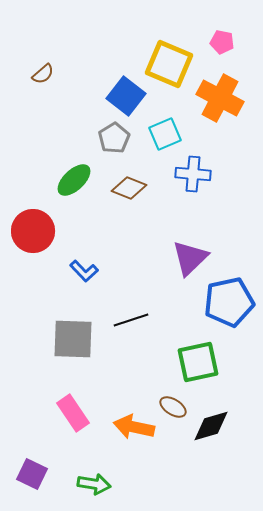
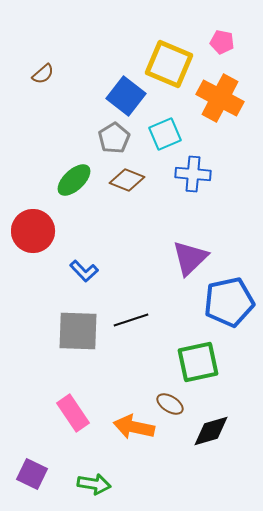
brown diamond: moved 2 px left, 8 px up
gray square: moved 5 px right, 8 px up
brown ellipse: moved 3 px left, 3 px up
black diamond: moved 5 px down
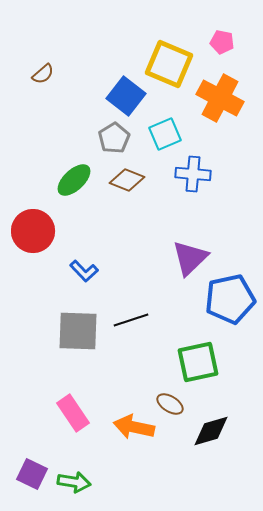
blue pentagon: moved 1 px right, 3 px up
green arrow: moved 20 px left, 2 px up
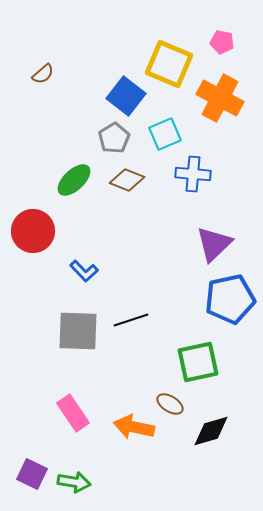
purple triangle: moved 24 px right, 14 px up
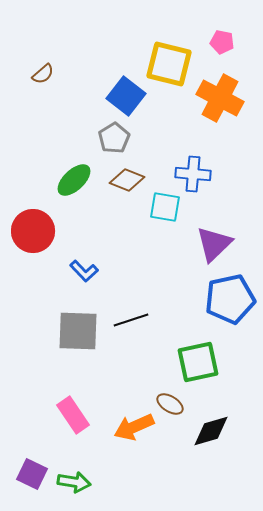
yellow square: rotated 9 degrees counterclockwise
cyan square: moved 73 px down; rotated 32 degrees clockwise
pink rectangle: moved 2 px down
orange arrow: rotated 36 degrees counterclockwise
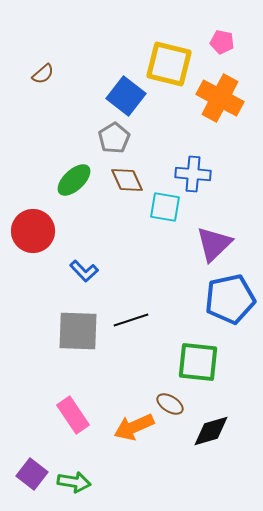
brown diamond: rotated 44 degrees clockwise
green square: rotated 18 degrees clockwise
purple square: rotated 12 degrees clockwise
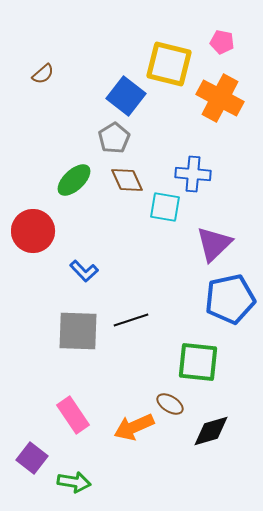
purple square: moved 16 px up
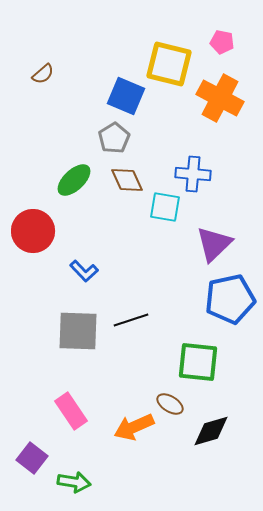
blue square: rotated 15 degrees counterclockwise
pink rectangle: moved 2 px left, 4 px up
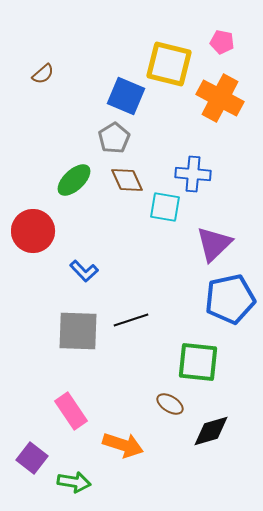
orange arrow: moved 11 px left, 18 px down; rotated 138 degrees counterclockwise
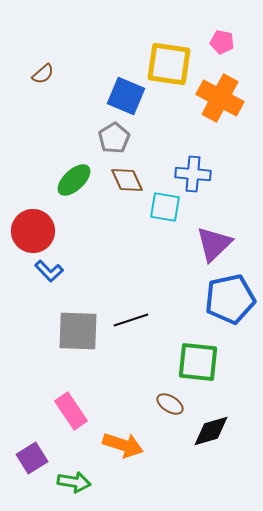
yellow square: rotated 6 degrees counterclockwise
blue L-shape: moved 35 px left
purple square: rotated 20 degrees clockwise
